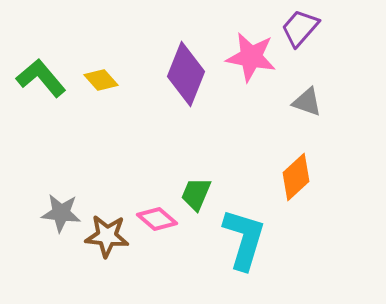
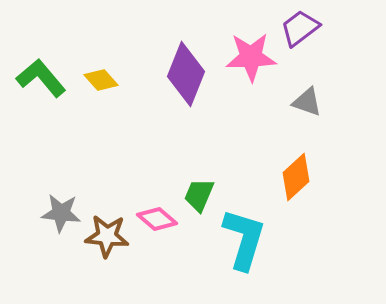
purple trapezoid: rotated 12 degrees clockwise
pink star: rotated 12 degrees counterclockwise
green trapezoid: moved 3 px right, 1 px down
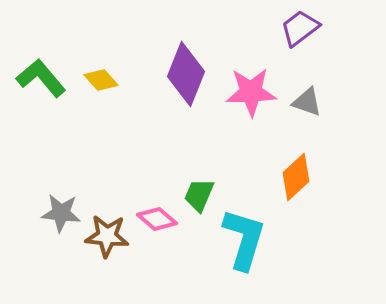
pink star: moved 35 px down
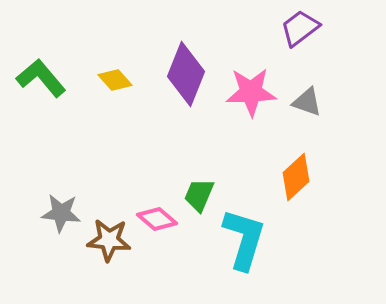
yellow diamond: moved 14 px right
brown star: moved 2 px right, 4 px down
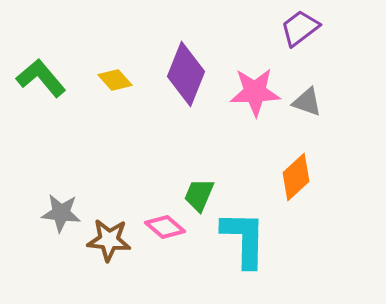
pink star: moved 4 px right
pink diamond: moved 8 px right, 8 px down
cyan L-shape: rotated 16 degrees counterclockwise
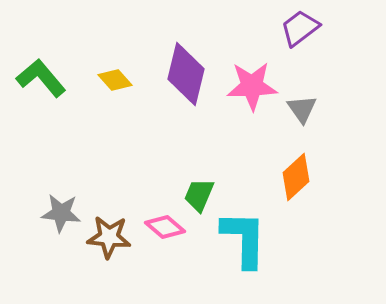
purple diamond: rotated 8 degrees counterclockwise
pink star: moved 3 px left, 6 px up
gray triangle: moved 5 px left, 7 px down; rotated 36 degrees clockwise
brown star: moved 3 px up
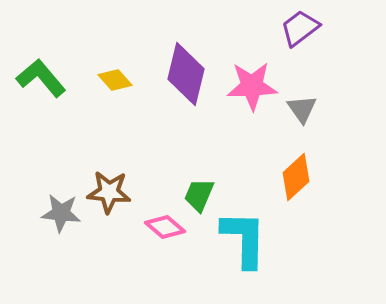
brown star: moved 45 px up
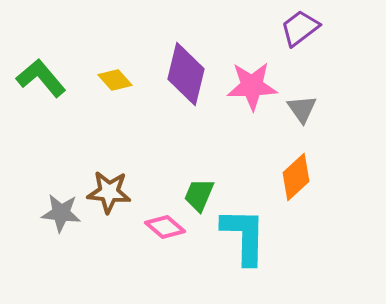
cyan L-shape: moved 3 px up
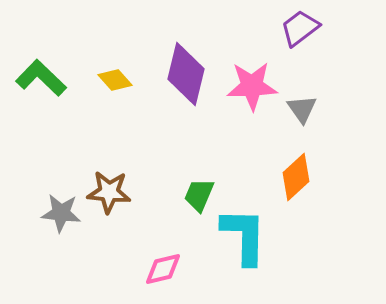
green L-shape: rotated 6 degrees counterclockwise
pink diamond: moved 2 px left, 42 px down; rotated 54 degrees counterclockwise
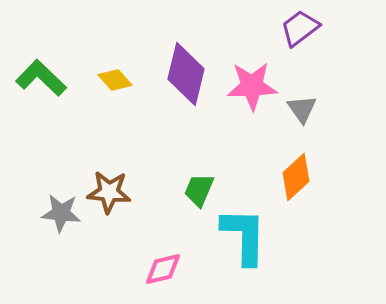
green trapezoid: moved 5 px up
